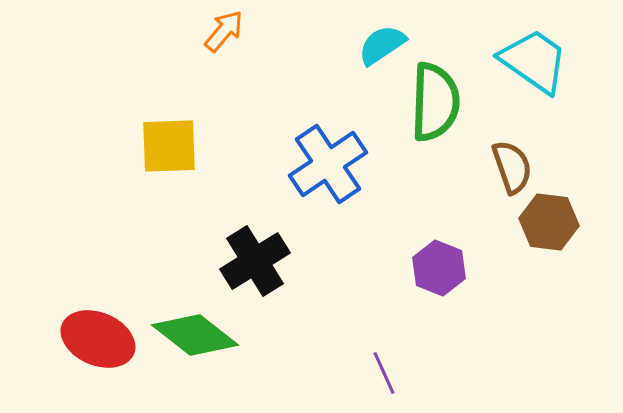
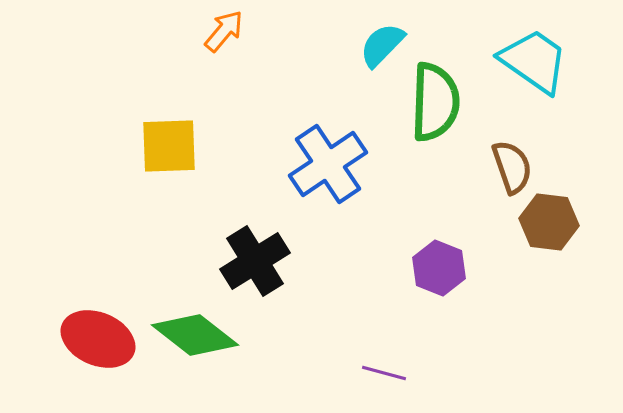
cyan semicircle: rotated 12 degrees counterclockwise
purple line: rotated 51 degrees counterclockwise
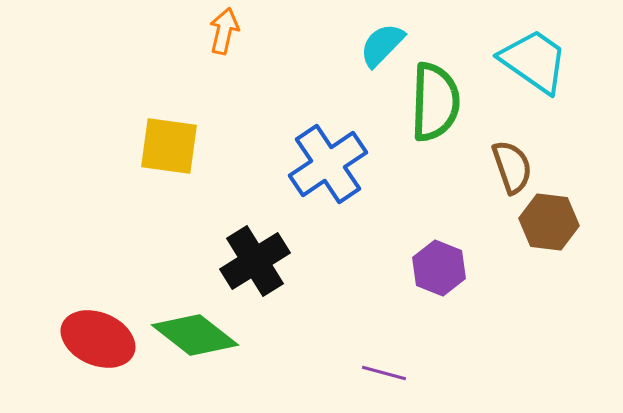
orange arrow: rotated 27 degrees counterclockwise
yellow square: rotated 10 degrees clockwise
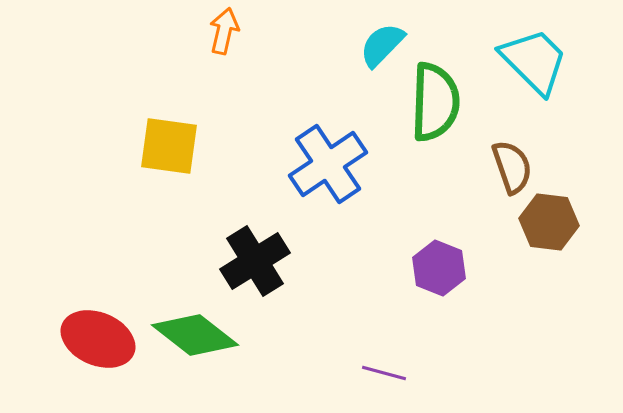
cyan trapezoid: rotated 10 degrees clockwise
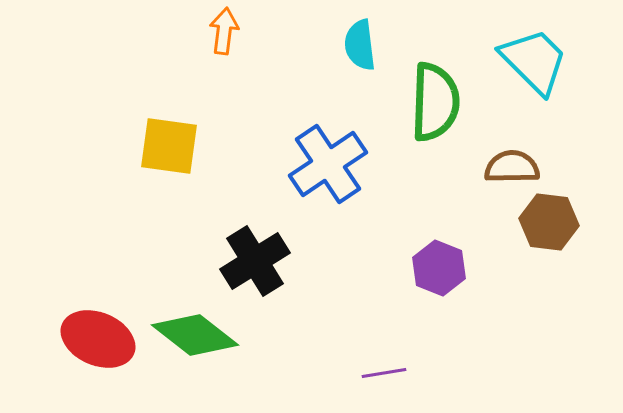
orange arrow: rotated 6 degrees counterclockwise
cyan semicircle: moved 22 px left; rotated 51 degrees counterclockwise
brown semicircle: rotated 72 degrees counterclockwise
purple line: rotated 24 degrees counterclockwise
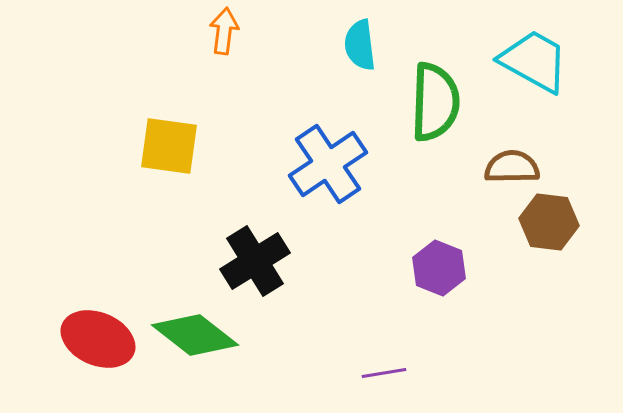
cyan trapezoid: rotated 16 degrees counterclockwise
